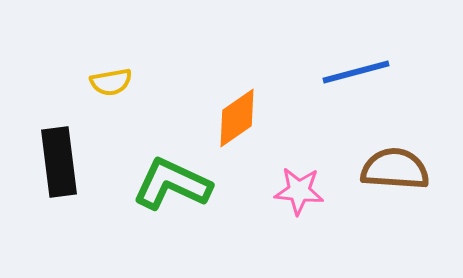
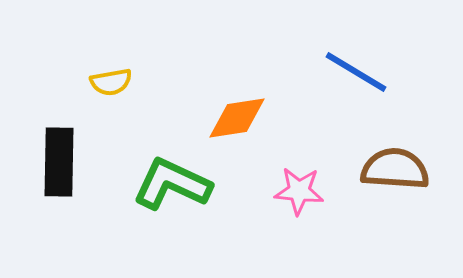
blue line: rotated 46 degrees clockwise
orange diamond: rotated 26 degrees clockwise
black rectangle: rotated 8 degrees clockwise
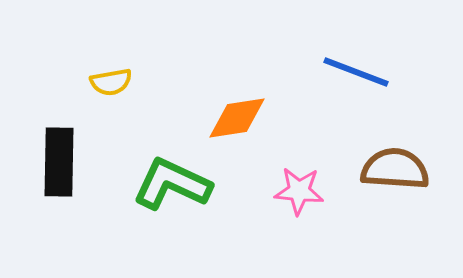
blue line: rotated 10 degrees counterclockwise
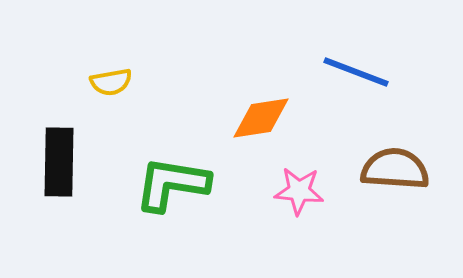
orange diamond: moved 24 px right
green L-shape: rotated 16 degrees counterclockwise
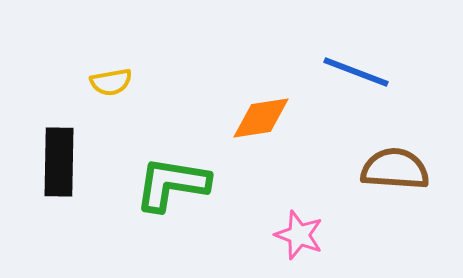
pink star: moved 44 px down; rotated 15 degrees clockwise
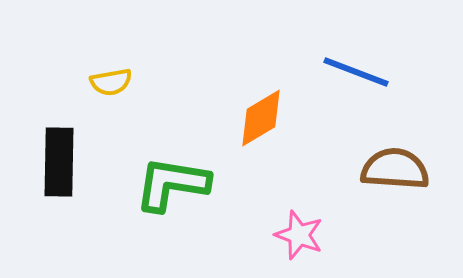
orange diamond: rotated 22 degrees counterclockwise
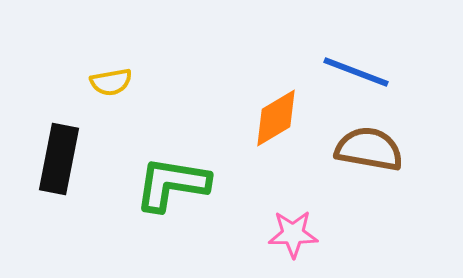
orange diamond: moved 15 px right
black rectangle: moved 3 px up; rotated 10 degrees clockwise
brown semicircle: moved 26 px left, 20 px up; rotated 6 degrees clockwise
pink star: moved 6 px left, 1 px up; rotated 21 degrees counterclockwise
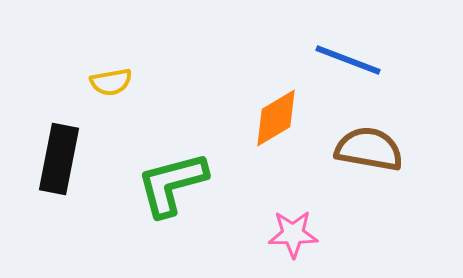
blue line: moved 8 px left, 12 px up
green L-shape: rotated 24 degrees counterclockwise
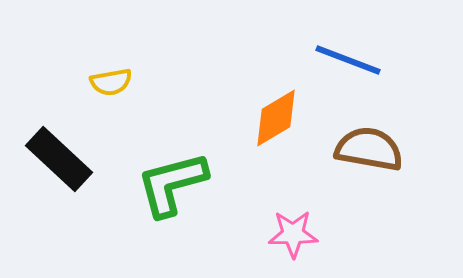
black rectangle: rotated 58 degrees counterclockwise
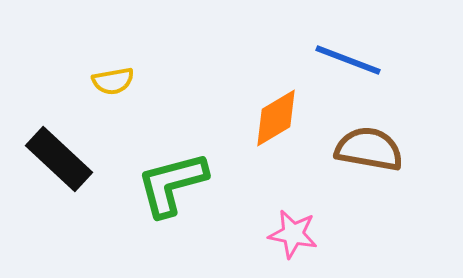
yellow semicircle: moved 2 px right, 1 px up
pink star: rotated 12 degrees clockwise
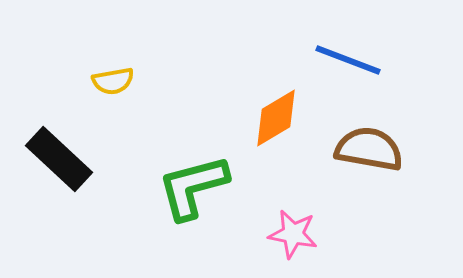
green L-shape: moved 21 px right, 3 px down
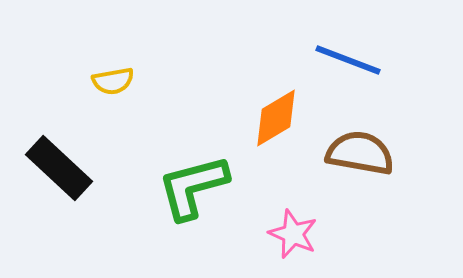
brown semicircle: moved 9 px left, 4 px down
black rectangle: moved 9 px down
pink star: rotated 12 degrees clockwise
